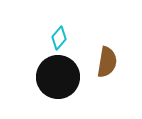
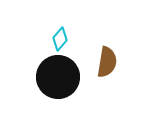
cyan diamond: moved 1 px right, 1 px down
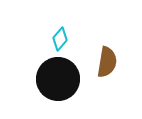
black circle: moved 2 px down
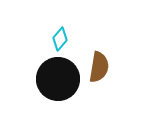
brown semicircle: moved 8 px left, 5 px down
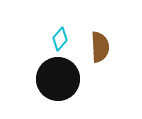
brown semicircle: moved 1 px right, 20 px up; rotated 12 degrees counterclockwise
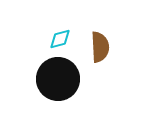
cyan diamond: rotated 35 degrees clockwise
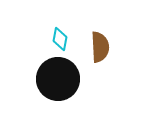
cyan diamond: rotated 65 degrees counterclockwise
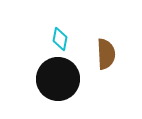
brown semicircle: moved 6 px right, 7 px down
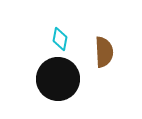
brown semicircle: moved 2 px left, 2 px up
